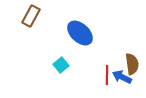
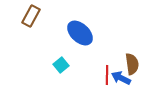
blue arrow: moved 1 px left, 1 px down
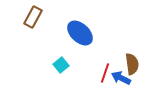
brown rectangle: moved 2 px right, 1 px down
red line: moved 2 px left, 2 px up; rotated 18 degrees clockwise
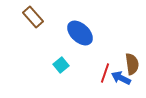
brown rectangle: rotated 70 degrees counterclockwise
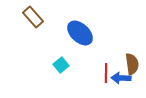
red line: moved 1 px right; rotated 18 degrees counterclockwise
blue arrow: rotated 24 degrees counterclockwise
